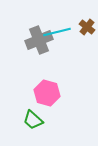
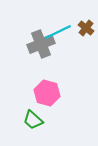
brown cross: moved 1 px left, 1 px down
cyan line: moved 1 px right; rotated 12 degrees counterclockwise
gray cross: moved 2 px right, 4 px down
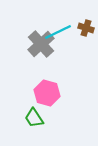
brown cross: rotated 21 degrees counterclockwise
gray cross: rotated 20 degrees counterclockwise
green trapezoid: moved 1 px right, 2 px up; rotated 15 degrees clockwise
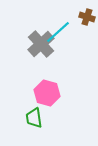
brown cross: moved 1 px right, 11 px up
cyan line: rotated 16 degrees counterclockwise
green trapezoid: rotated 25 degrees clockwise
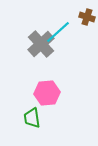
pink hexagon: rotated 20 degrees counterclockwise
green trapezoid: moved 2 px left
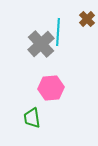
brown cross: moved 2 px down; rotated 28 degrees clockwise
cyan line: rotated 44 degrees counterclockwise
pink hexagon: moved 4 px right, 5 px up
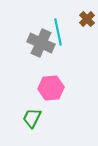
cyan line: rotated 16 degrees counterclockwise
gray cross: moved 1 px up; rotated 24 degrees counterclockwise
green trapezoid: rotated 35 degrees clockwise
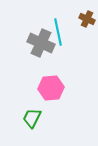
brown cross: rotated 21 degrees counterclockwise
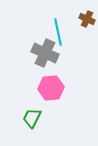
gray cross: moved 4 px right, 10 px down
